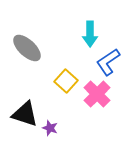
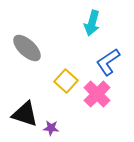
cyan arrow: moved 2 px right, 11 px up; rotated 15 degrees clockwise
purple star: moved 1 px right; rotated 14 degrees counterclockwise
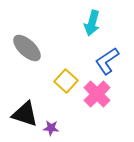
blue L-shape: moved 1 px left, 1 px up
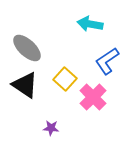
cyan arrow: moved 2 px left, 1 px down; rotated 85 degrees clockwise
yellow square: moved 1 px left, 2 px up
pink cross: moved 4 px left, 3 px down
black triangle: moved 29 px up; rotated 16 degrees clockwise
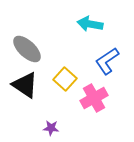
gray ellipse: moved 1 px down
pink cross: moved 1 px right, 1 px down; rotated 16 degrees clockwise
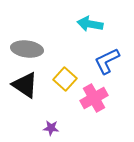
gray ellipse: rotated 36 degrees counterclockwise
blue L-shape: rotated 8 degrees clockwise
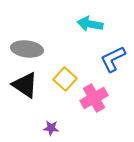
blue L-shape: moved 6 px right, 2 px up
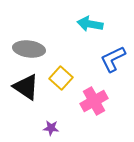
gray ellipse: moved 2 px right
yellow square: moved 4 px left, 1 px up
black triangle: moved 1 px right, 2 px down
pink cross: moved 3 px down
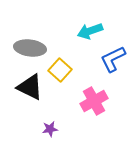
cyan arrow: moved 7 px down; rotated 30 degrees counterclockwise
gray ellipse: moved 1 px right, 1 px up
yellow square: moved 1 px left, 8 px up
black triangle: moved 4 px right; rotated 8 degrees counterclockwise
purple star: moved 1 px left, 1 px down; rotated 14 degrees counterclockwise
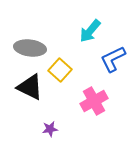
cyan arrow: rotated 30 degrees counterclockwise
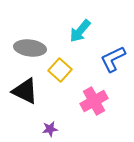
cyan arrow: moved 10 px left
black triangle: moved 5 px left, 4 px down
